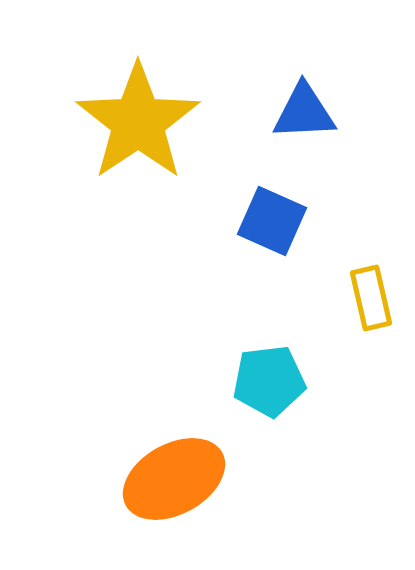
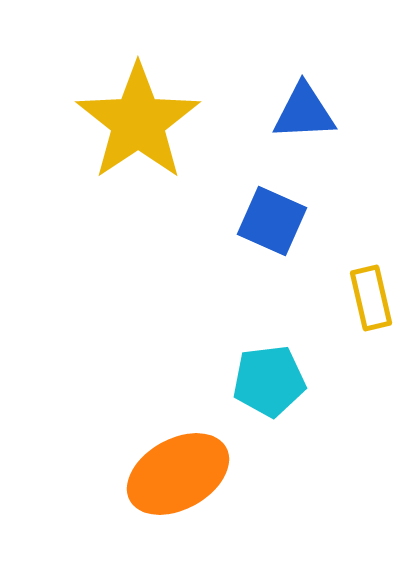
orange ellipse: moved 4 px right, 5 px up
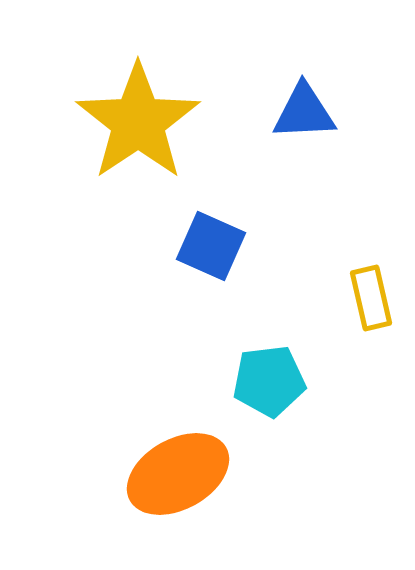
blue square: moved 61 px left, 25 px down
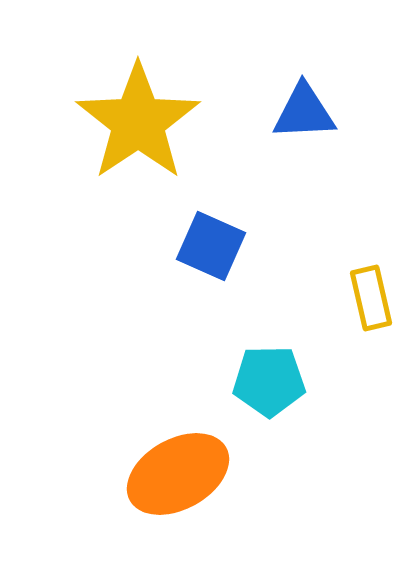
cyan pentagon: rotated 6 degrees clockwise
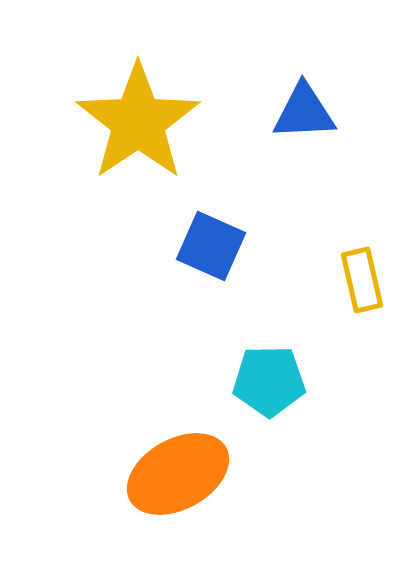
yellow rectangle: moved 9 px left, 18 px up
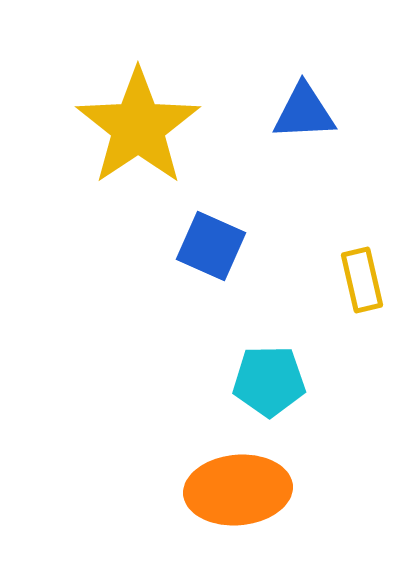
yellow star: moved 5 px down
orange ellipse: moved 60 px right, 16 px down; rotated 24 degrees clockwise
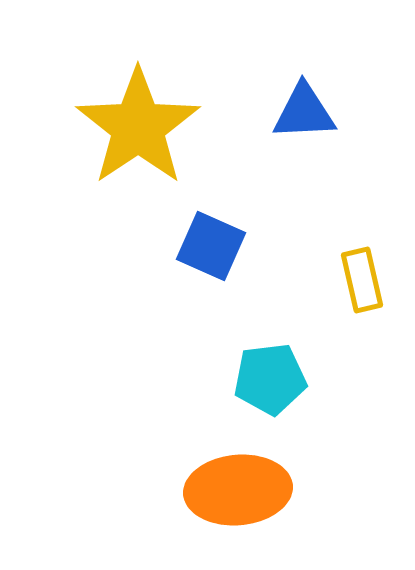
cyan pentagon: moved 1 px right, 2 px up; rotated 6 degrees counterclockwise
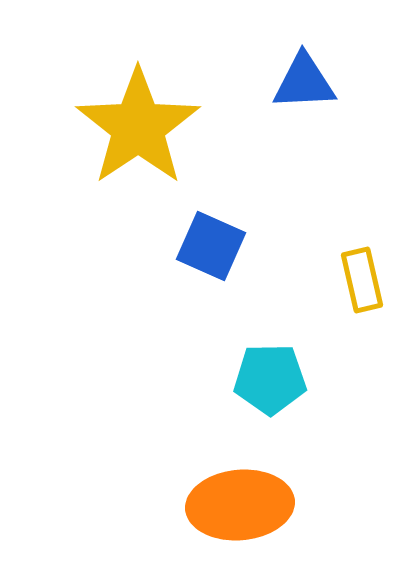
blue triangle: moved 30 px up
cyan pentagon: rotated 6 degrees clockwise
orange ellipse: moved 2 px right, 15 px down
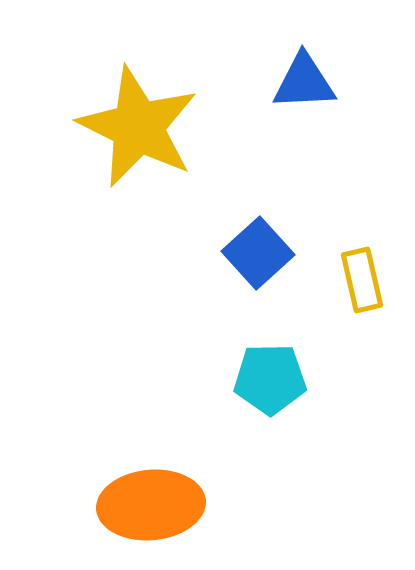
yellow star: rotated 12 degrees counterclockwise
blue square: moved 47 px right, 7 px down; rotated 24 degrees clockwise
orange ellipse: moved 89 px left
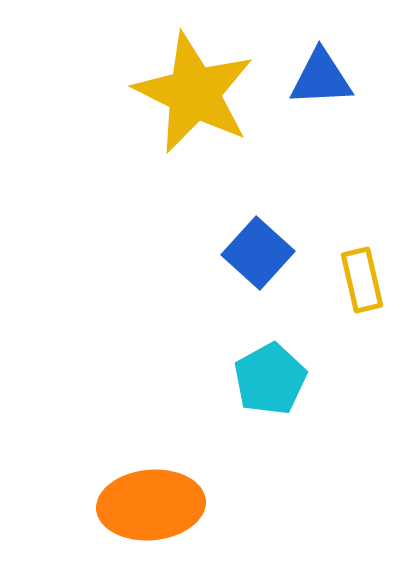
blue triangle: moved 17 px right, 4 px up
yellow star: moved 56 px right, 34 px up
blue square: rotated 6 degrees counterclockwise
cyan pentagon: rotated 28 degrees counterclockwise
